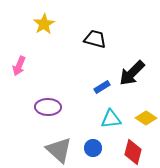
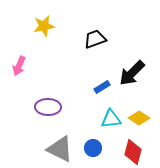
yellow star: moved 2 px down; rotated 20 degrees clockwise
black trapezoid: rotated 35 degrees counterclockwise
yellow diamond: moved 7 px left
gray triangle: moved 1 px right, 1 px up; rotated 16 degrees counterclockwise
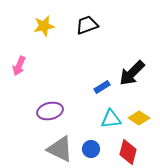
black trapezoid: moved 8 px left, 14 px up
purple ellipse: moved 2 px right, 4 px down; rotated 15 degrees counterclockwise
blue circle: moved 2 px left, 1 px down
red diamond: moved 5 px left
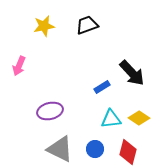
black arrow: rotated 88 degrees counterclockwise
blue circle: moved 4 px right
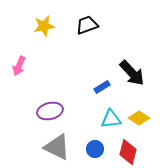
gray triangle: moved 3 px left, 2 px up
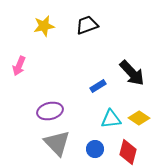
blue rectangle: moved 4 px left, 1 px up
gray triangle: moved 4 px up; rotated 20 degrees clockwise
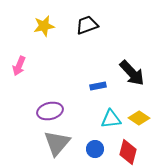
blue rectangle: rotated 21 degrees clockwise
gray triangle: rotated 24 degrees clockwise
